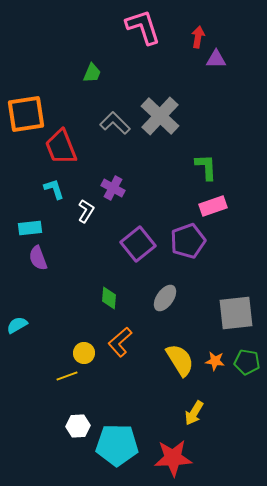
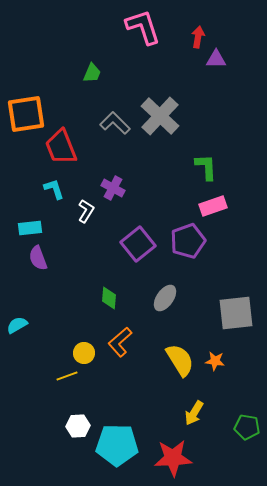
green pentagon: moved 65 px down
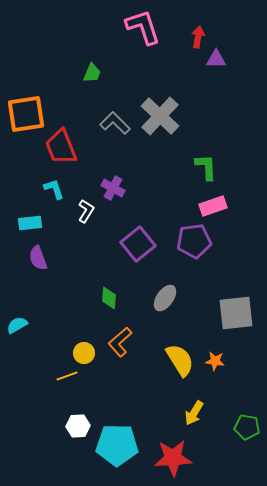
cyan rectangle: moved 5 px up
purple pentagon: moved 6 px right; rotated 12 degrees clockwise
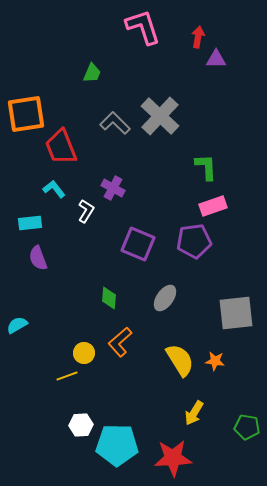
cyan L-shape: rotated 20 degrees counterclockwise
purple square: rotated 28 degrees counterclockwise
white hexagon: moved 3 px right, 1 px up
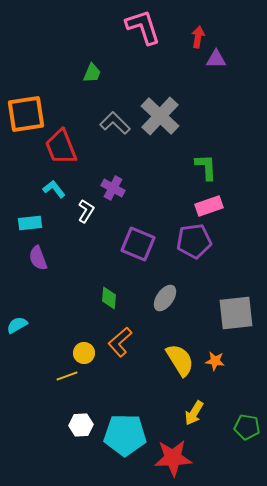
pink rectangle: moved 4 px left
cyan pentagon: moved 8 px right, 10 px up
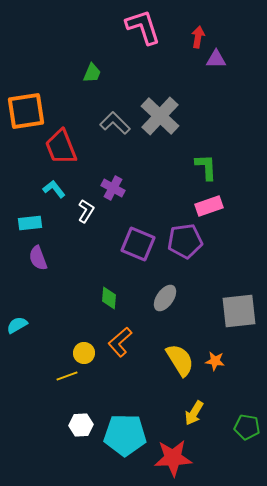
orange square: moved 3 px up
purple pentagon: moved 9 px left
gray square: moved 3 px right, 2 px up
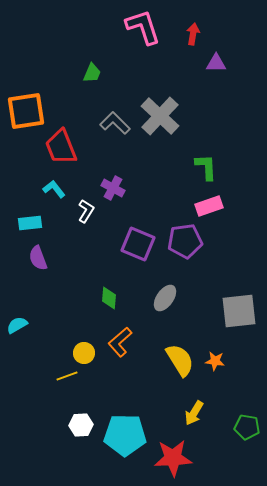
red arrow: moved 5 px left, 3 px up
purple triangle: moved 4 px down
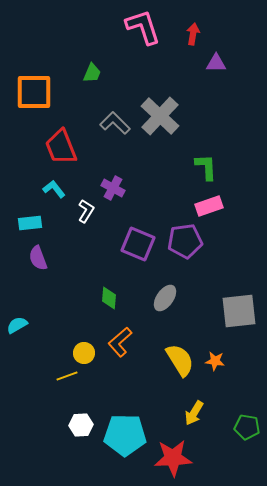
orange square: moved 8 px right, 19 px up; rotated 9 degrees clockwise
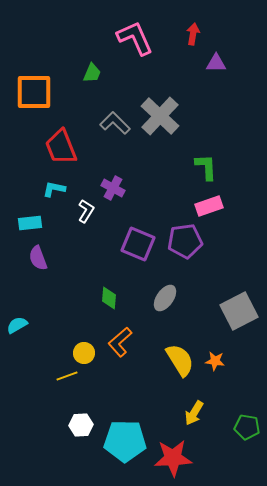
pink L-shape: moved 8 px left, 11 px down; rotated 6 degrees counterclockwise
cyan L-shape: rotated 40 degrees counterclockwise
gray square: rotated 21 degrees counterclockwise
cyan pentagon: moved 6 px down
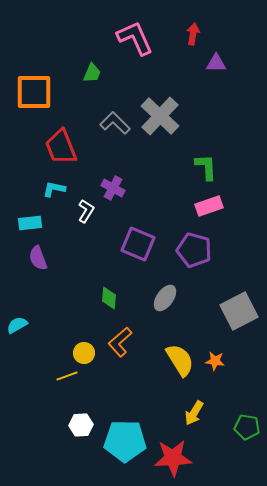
purple pentagon: moved 9 px right, 9 px down; rotated 24 degrees clockwise
